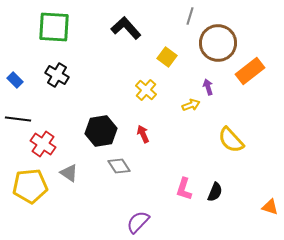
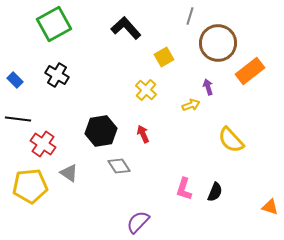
green square: moved 3 px up; rotated 32 degrees counterclockwise
yellow square: moved 3 px left; rotated 24 degrees clockwise
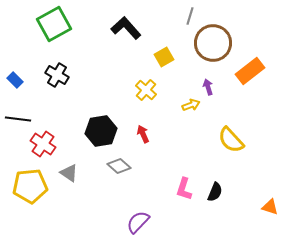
brown circle: moved 5 px left
gray diamond: rotated 15 degrees counterclockwise
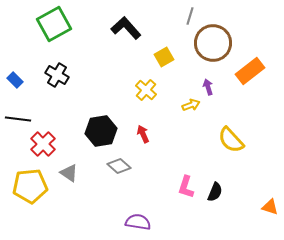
red cross: rotated 10 degrees clockwise
pink L-shape: moved 2 px right, 2 px up
purple semicircle: rotated 55 degrees clockwise
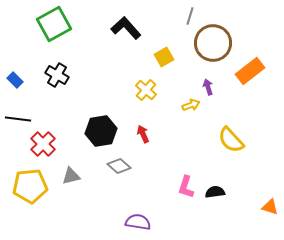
gray triangle: moved 2 px right, 3 px down; rotated 48 degrees counterclockwise
black semicircle: rotated 120 degrees counterclockwise
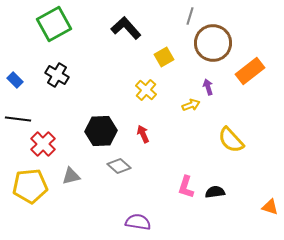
black hexagon: rotated 8 degrees clockwise
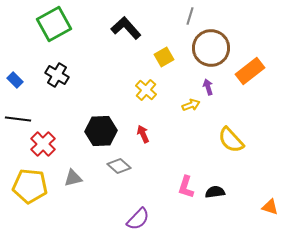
brown circle: moved 2 px left, 5 px down
gray triangle: moved 2 px right, 2 px down
yellow pentagon: rotated 12 degrees clockwise
purple semicircle: moved 3 px up; rotated 125 degrees clockwise
